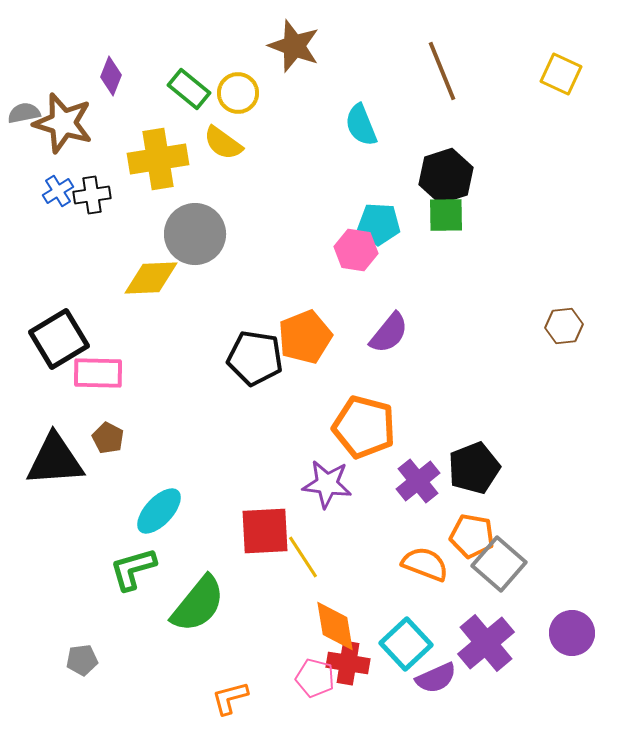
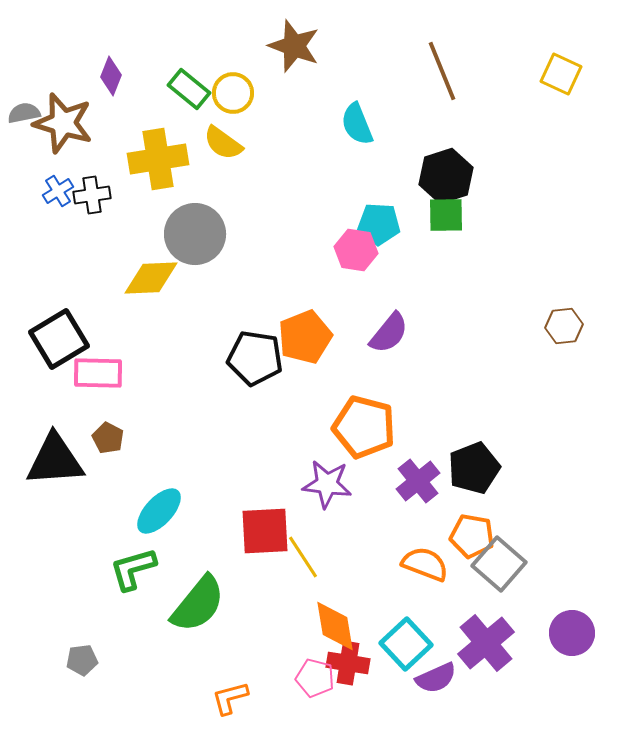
yellow circle at (238, 93): moved 5 px left
cyan semicircle at (361, 125): moved 4 px left, 1 px up
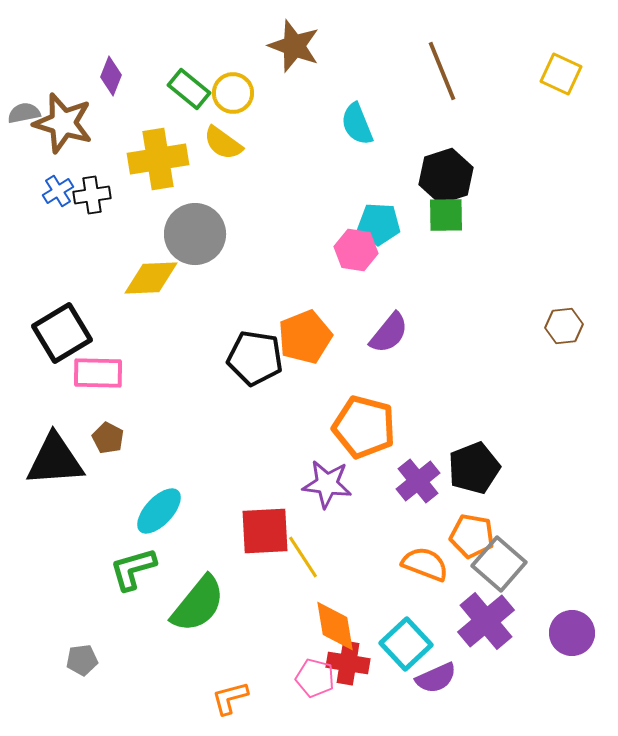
black square at (59, 339): moved 3 px right, 6 px up
purple cross at (486, 643): moved 22 px up
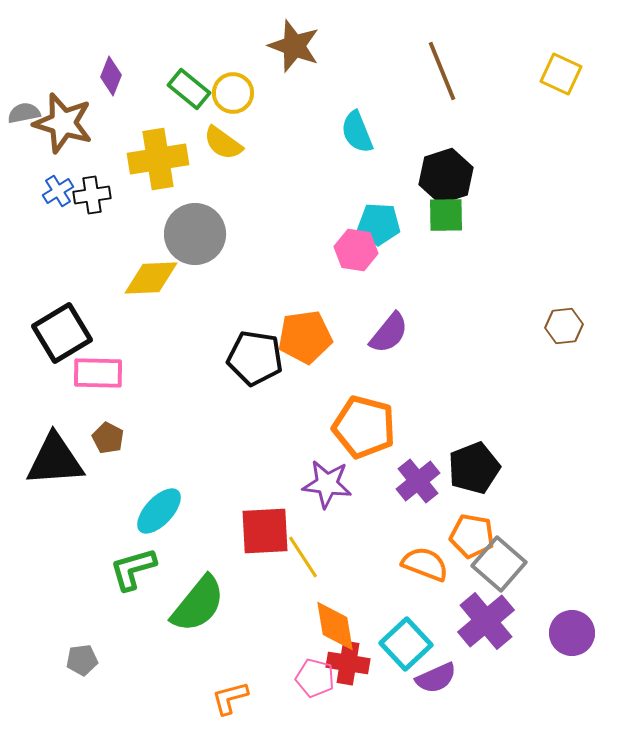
cyan semicircle at (357, 124): moved 8 px down
orange pentagon at (305, 337): rotated 14 degrees clockwise
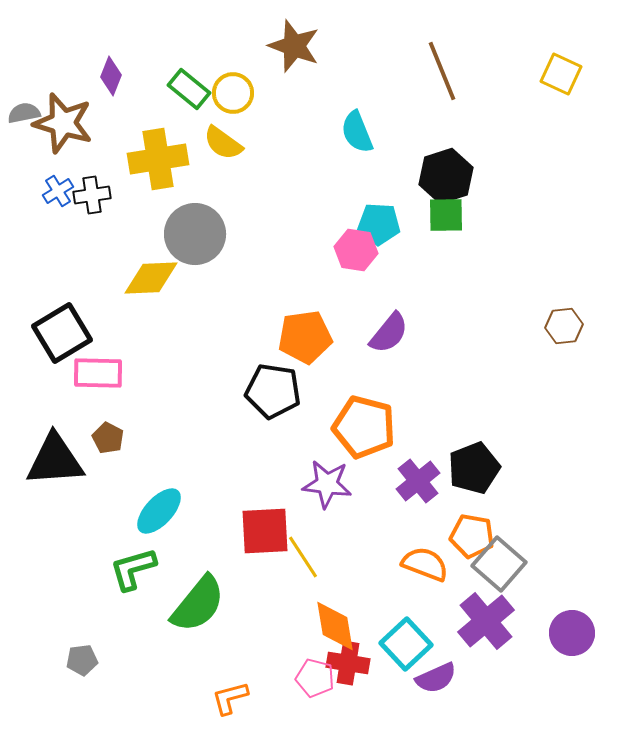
black pentagon at (255, 358): moved 18 px right, 33 px down
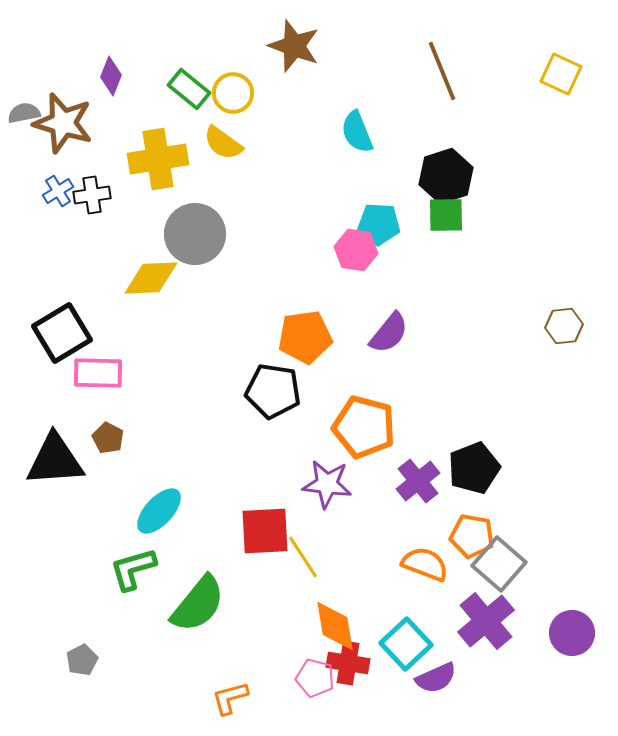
gray pentagon at (82, 660): rotated 20 degrees counterclockwise
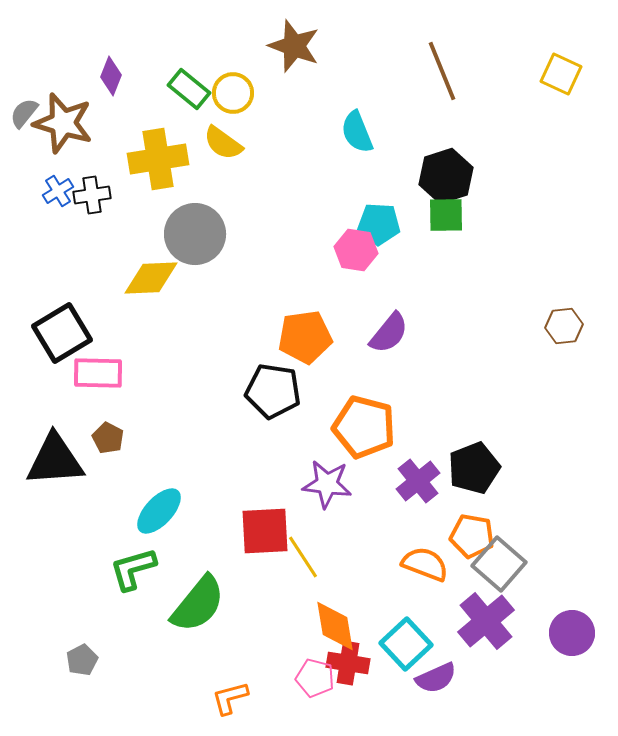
gray semicircle at (24, 113): rotated 40 degrees counterclockwise
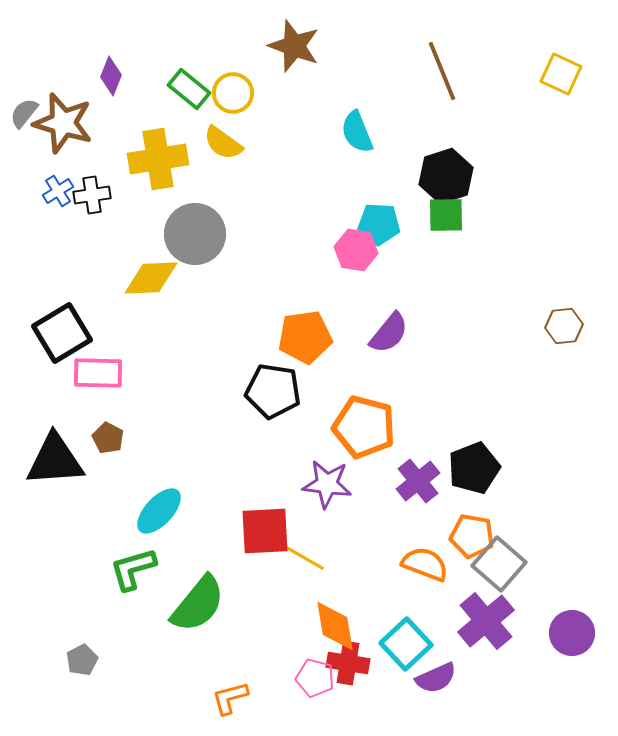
yellow line at (303, 557): rotated 27 degrees counterclockwise
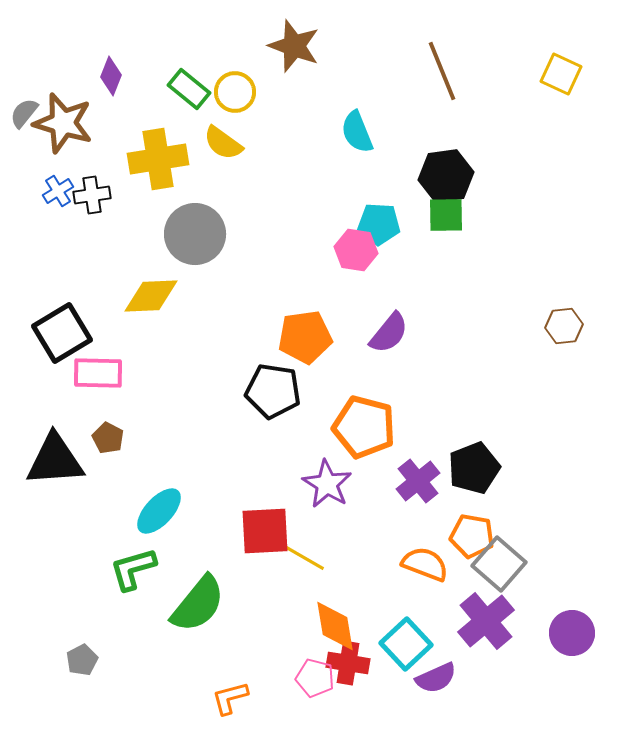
yellow circle at (233, 93): moved 2 px right, 1 px up
black hexagon at (446, 176): rotated 10 degrees clockwise
yellow diamond at (151, 278): moved 18 px down
purple star at (327, 484): rotated 24 degrees clockwise
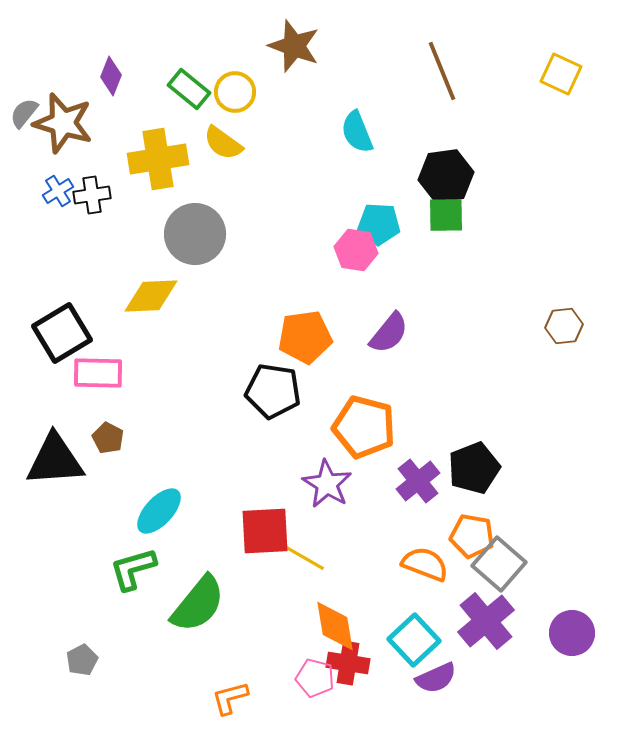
cyan square at (406, 644): moved 8 px right, 4 px up
